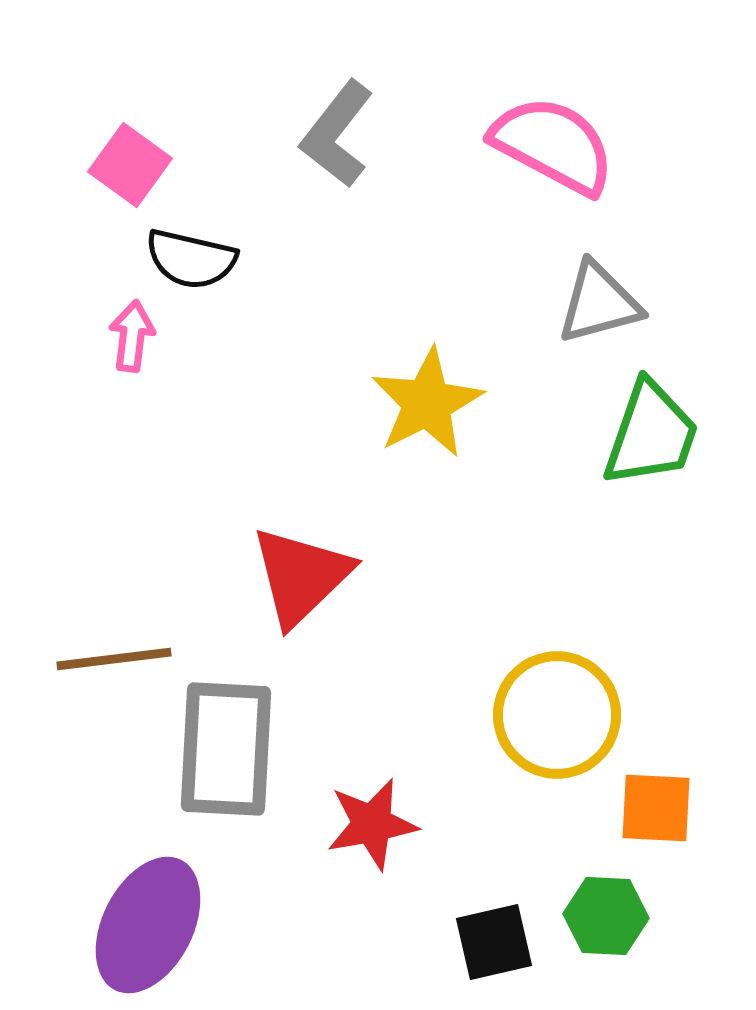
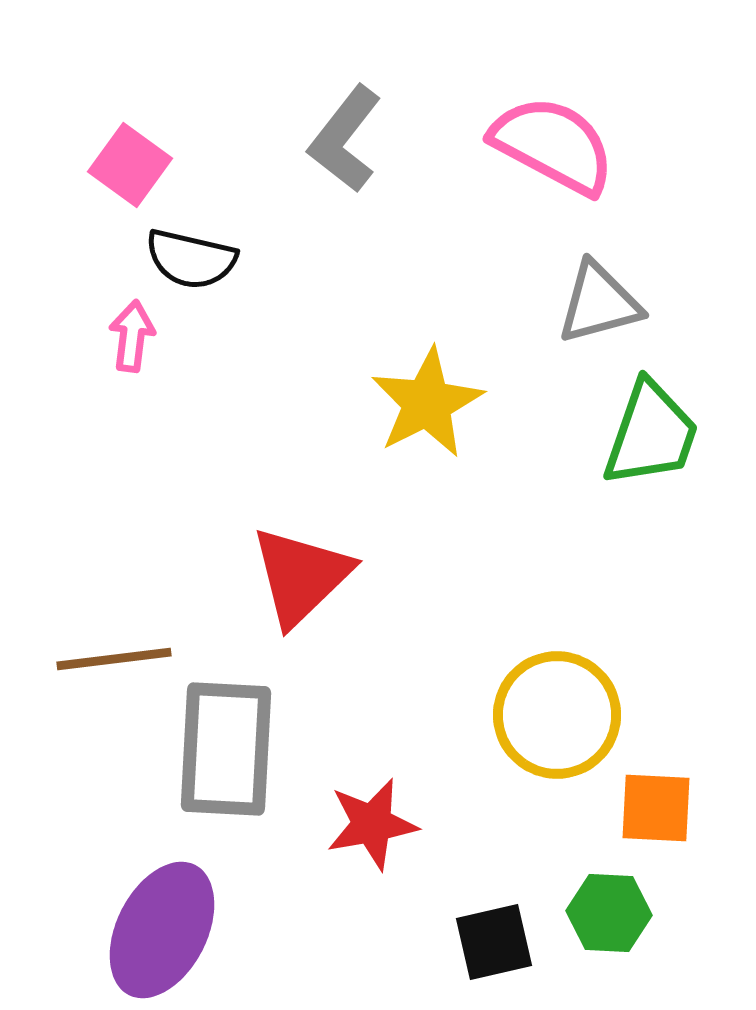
gray L-shape: moved 8 px right, 5 px down
green hexagon: moved 3 px right, 3 px up
purple ellipse: moved 14 px right, 5 px down
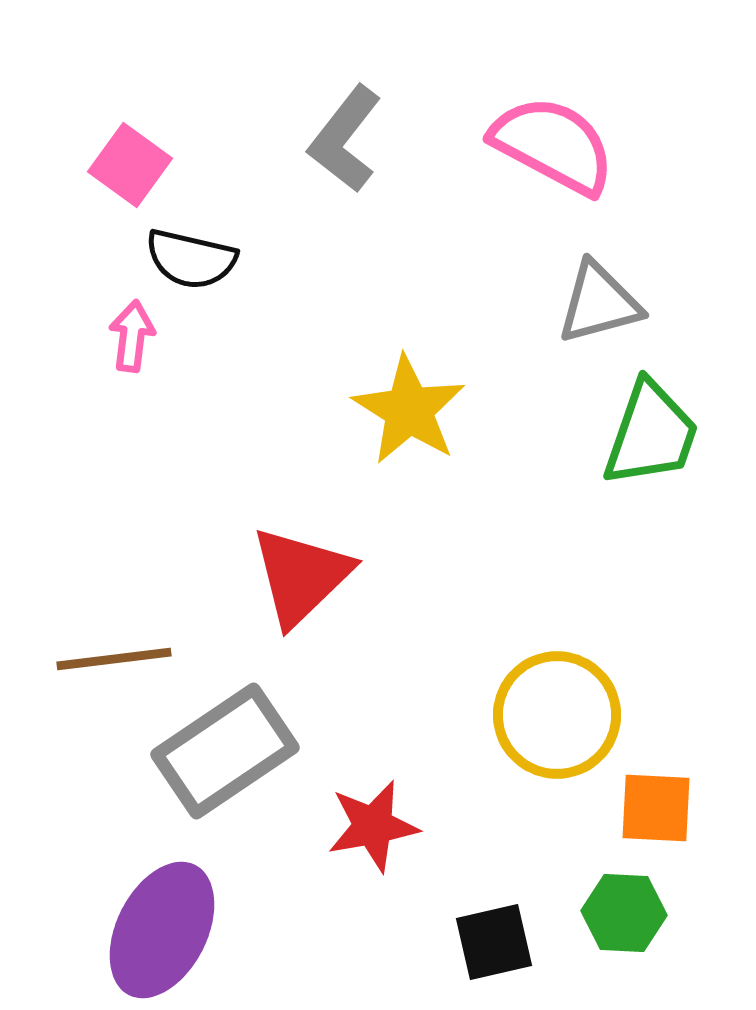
yellow star: moved 18 px left, 7 px down; rotated 13 degrees counterclockwise
gray rectangle: moved 1 px left, 2 px down; rotated 53 degrees clockwise
red star: moved 1 px right, 2 px down
green hexagon: moved 15 px right
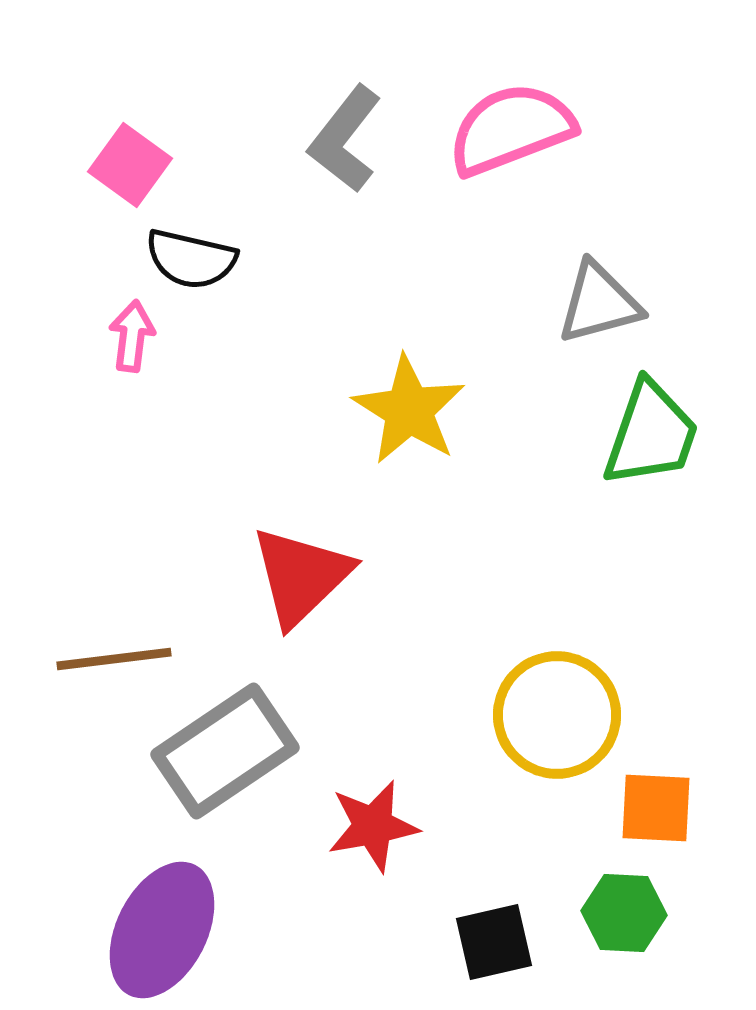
pink semicircle: moved 42 px left, 16 px up; rotated 49 degrees counterclockwise
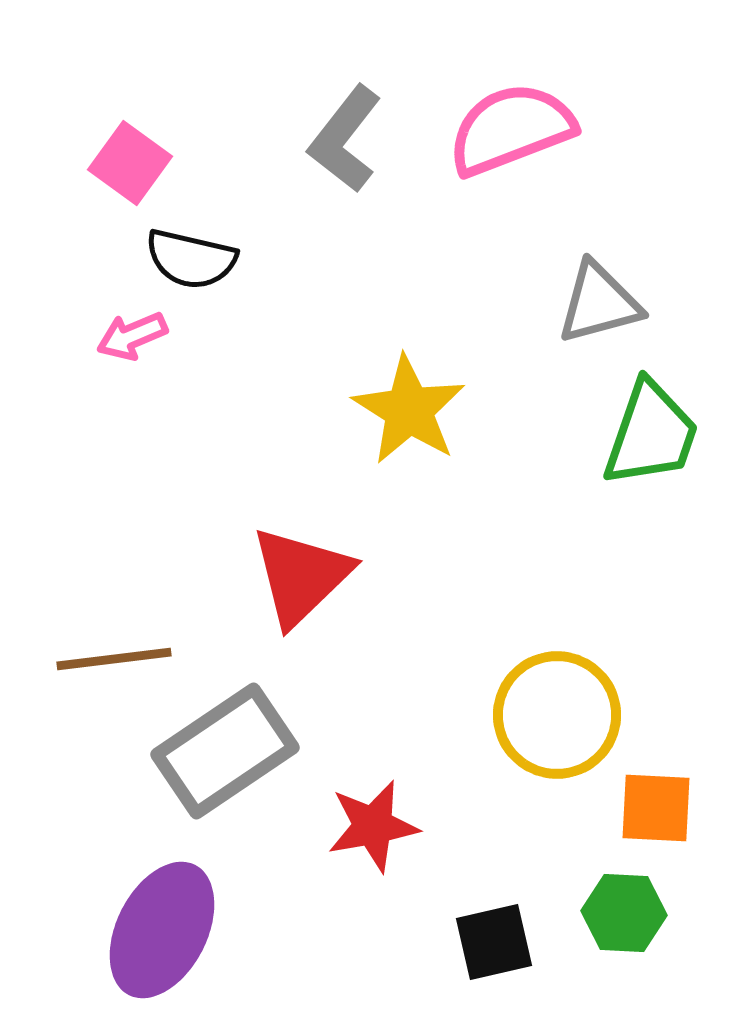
pink square: moved 2 px up
pink arrow: rotated 120 degrees counterclockwise
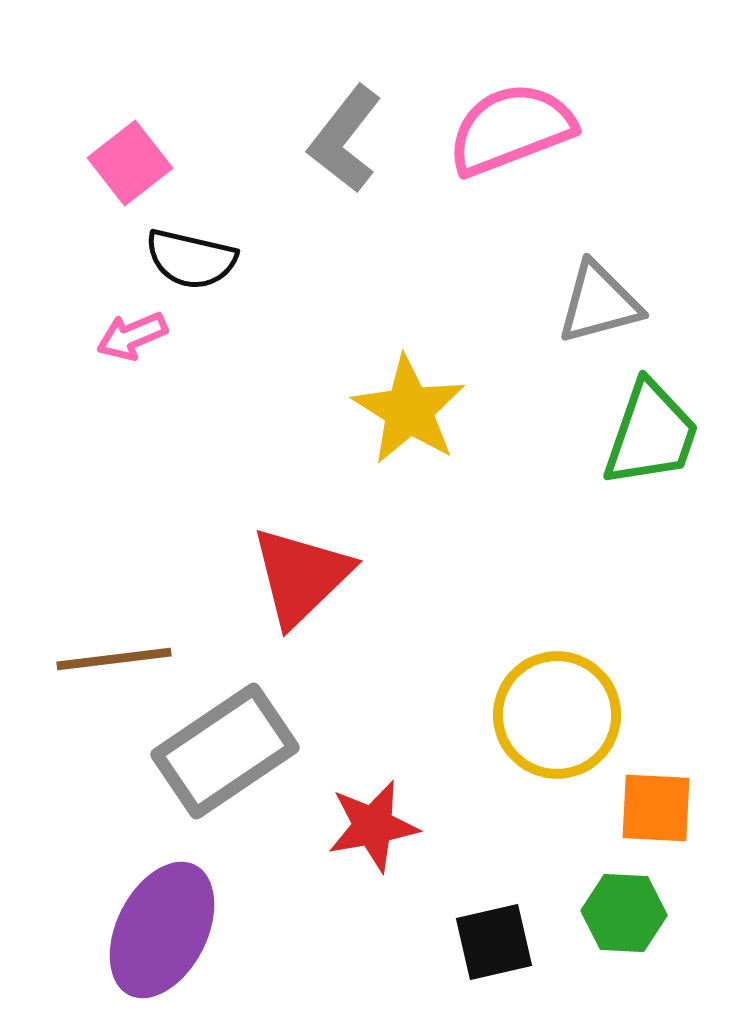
pink square: rotated 16 degrees clockwise
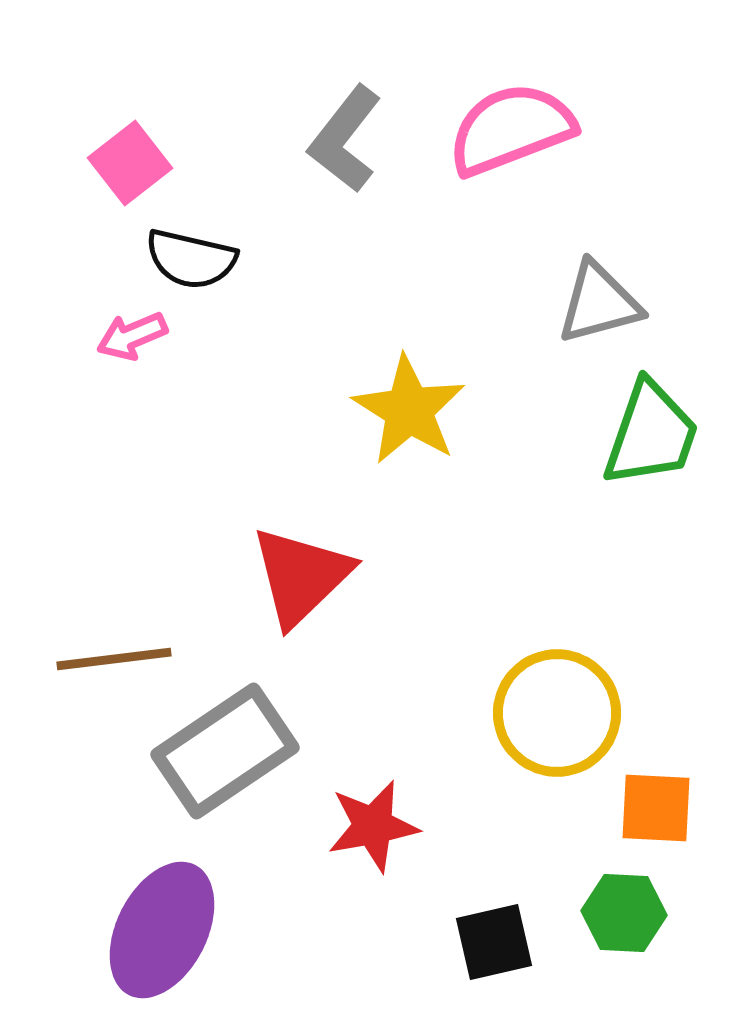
yellow circle: moved 2 px up
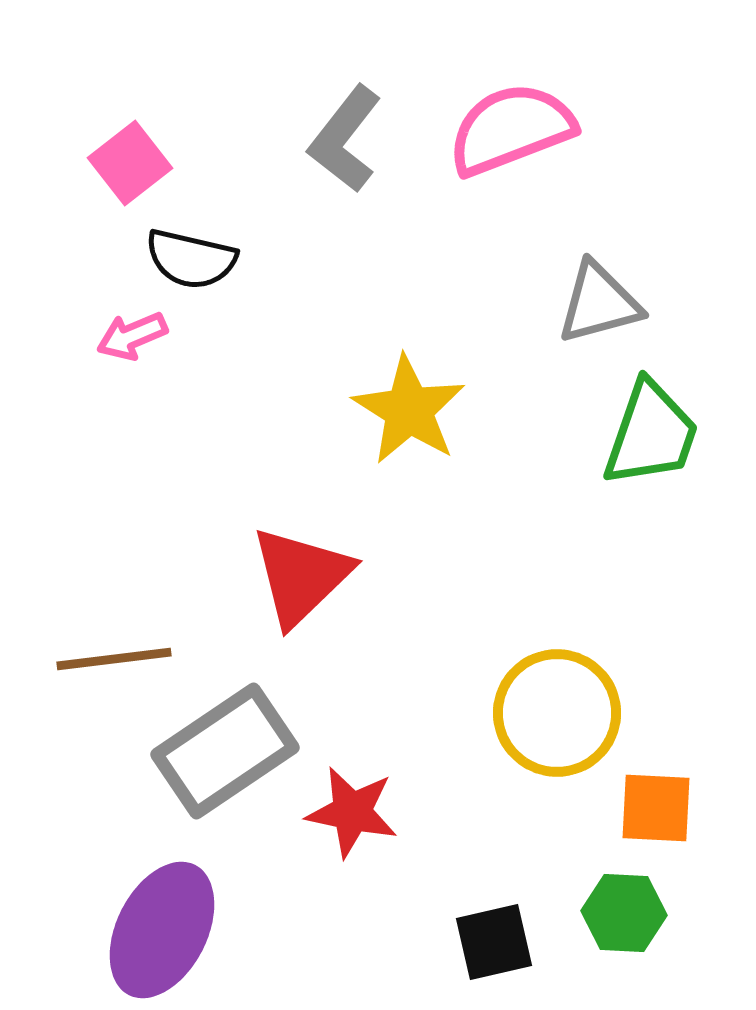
red star: moved 21 px left, 14 px up; rotated 22 degrees clockwise
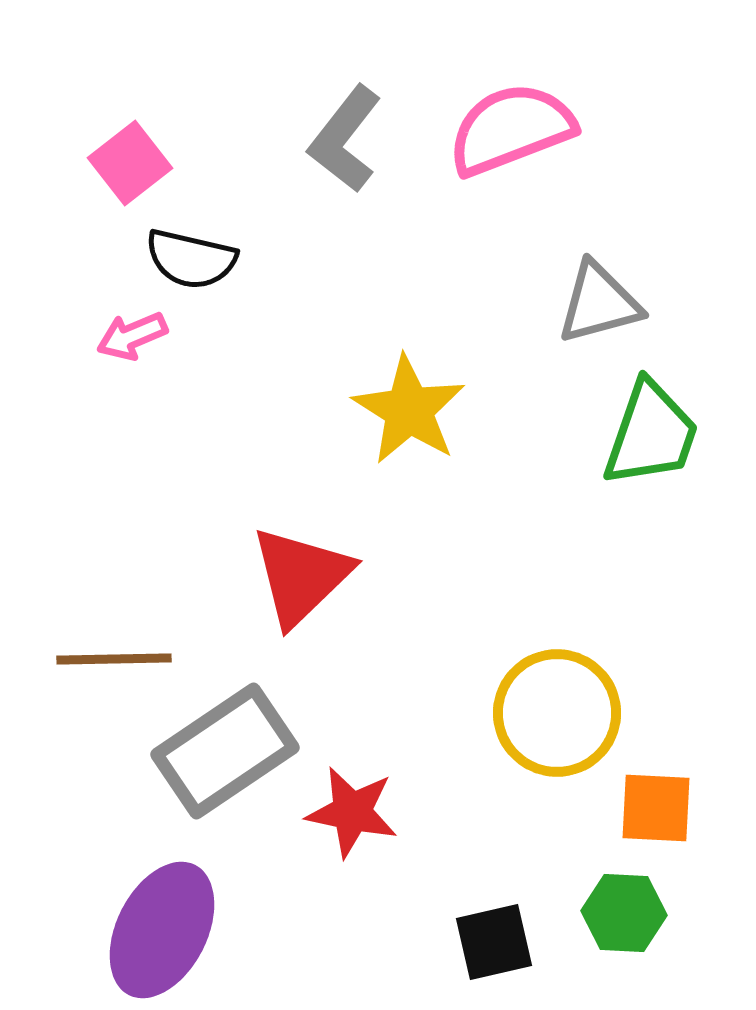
brown line: rotated 6 degrees clockwise
